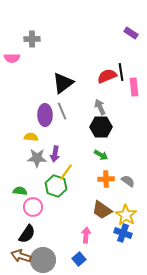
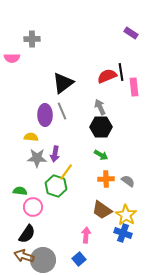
brown arrow: moved 3 px right
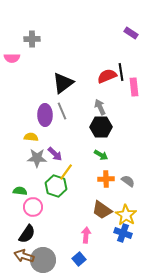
purple arrow: rotated 56 degrees counterclockwise
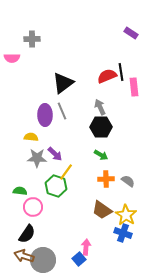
pink arrow: moved 12 px down
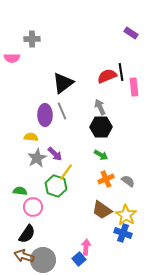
gray star: rotated 30 degrees counterclockwise
orange cross: rotated 21 degrees counterclockwise
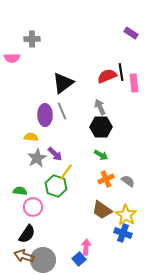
pink rectangle: moved 4 px up
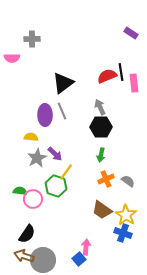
green arrow: rotated 72 degrees clockwise
pink circle: moved 8 px up
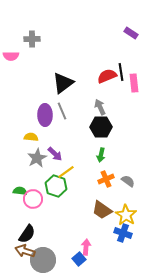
pink semicircle: moved 1 px left, 2 px up
yellow line: rotated 18 degrees clockwise
brown arrow: moved 1 px right, 5 px up
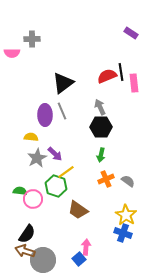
pink semicircle: moved 1 px right, 3 px up
brown trapezoid: moved 24 px left
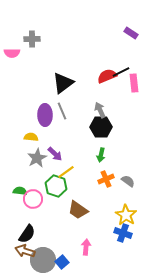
black line: rotated 72 degrees clockwise
gray arrow: moved 3 px down
blue square: moved 17 px left, 3 px down
